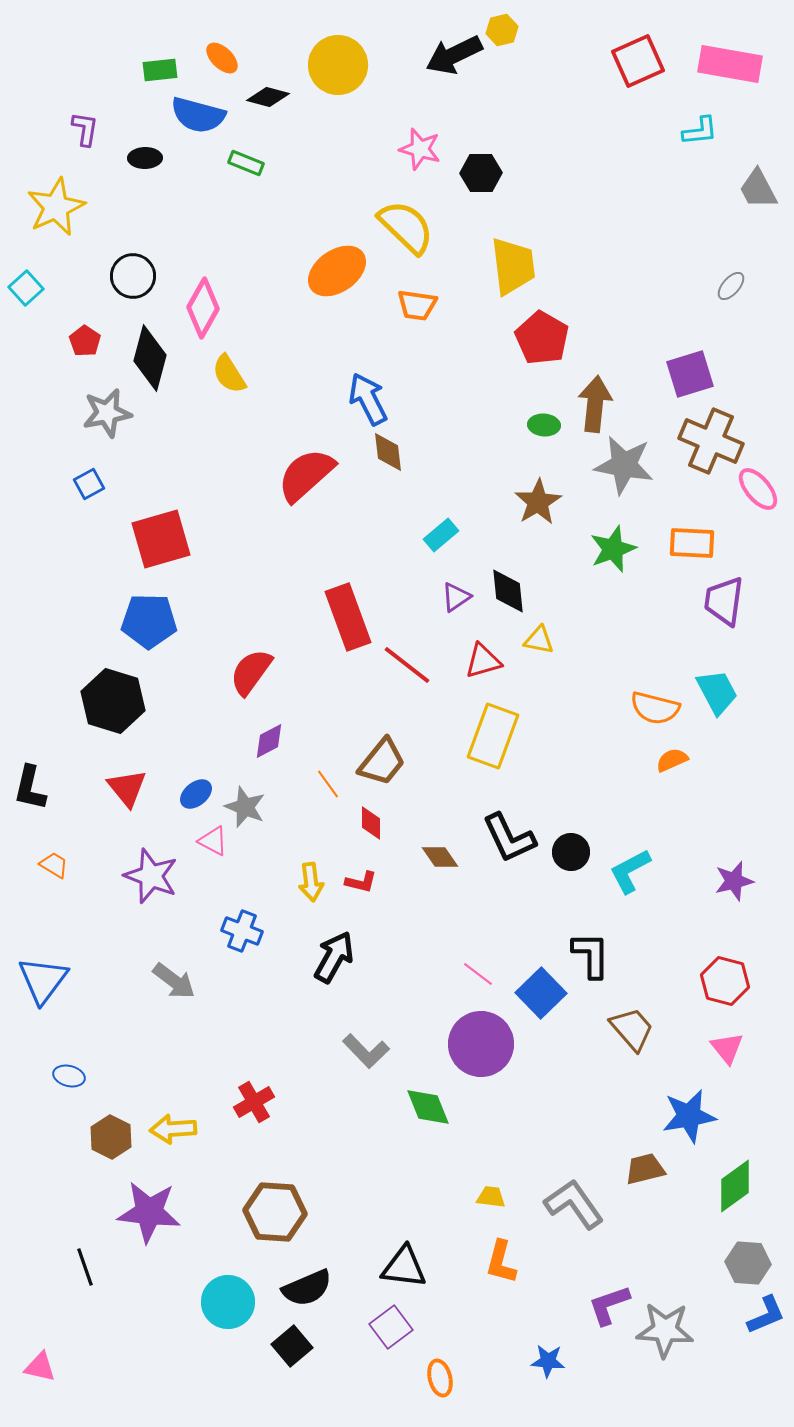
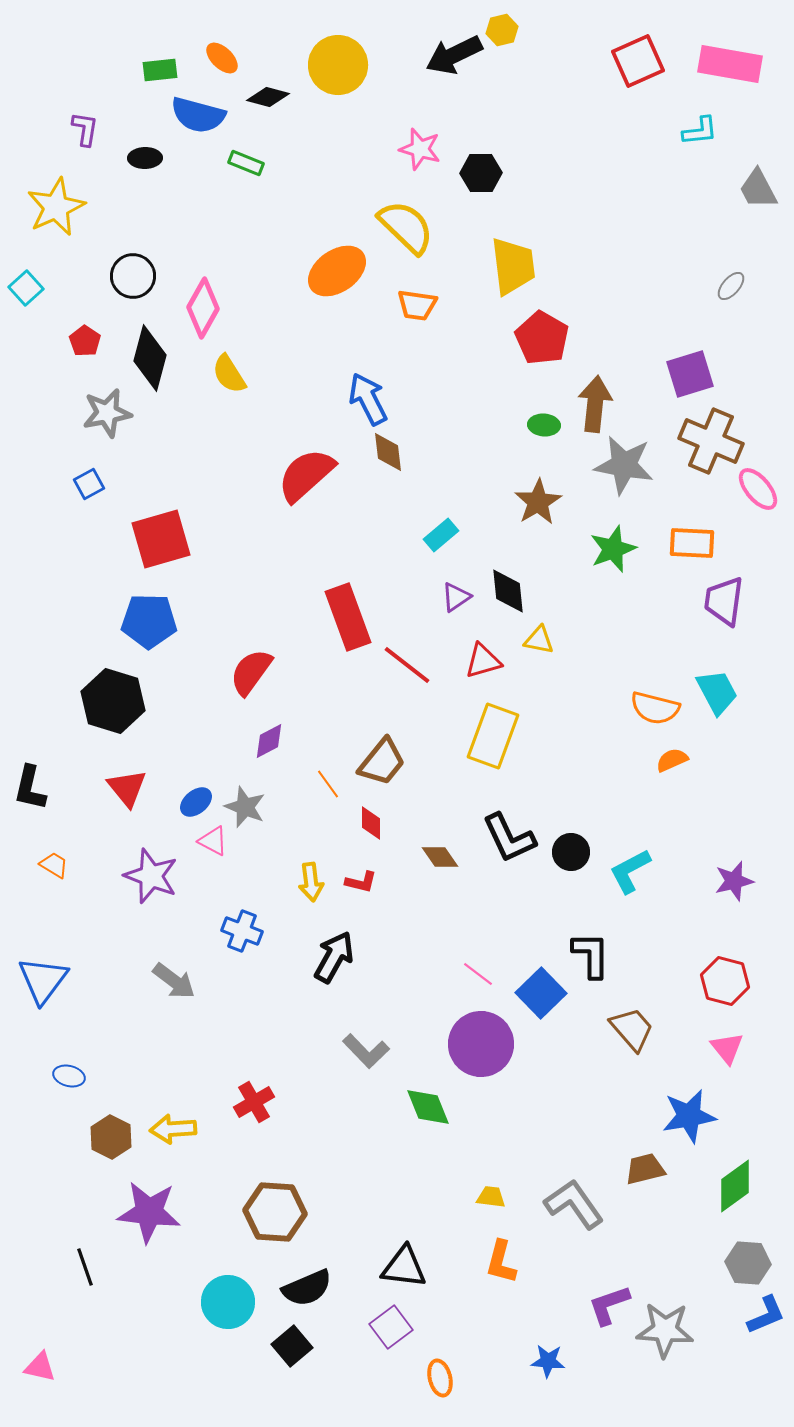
blue ellipse at (196, 794): moved 8 px down
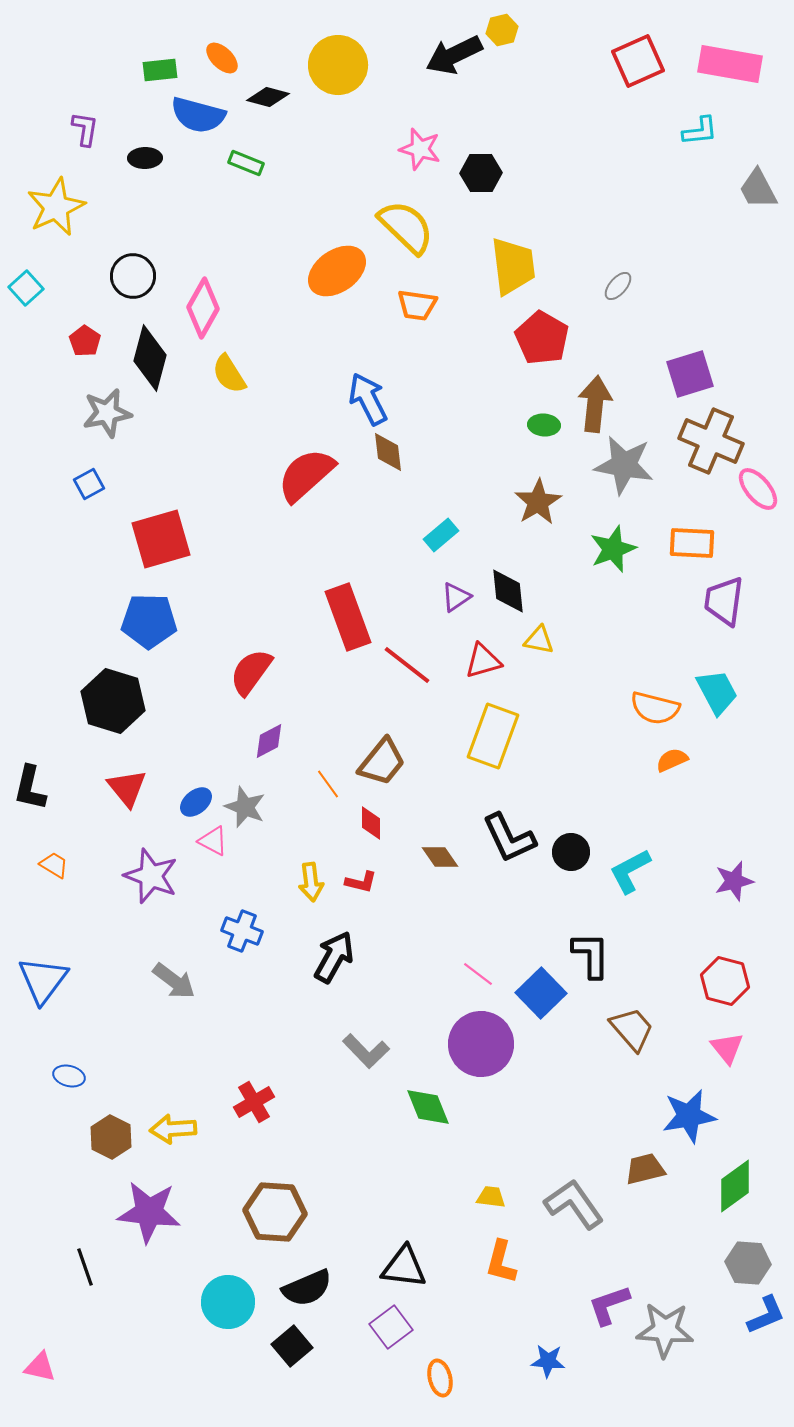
gray ellipse at (731, 286): moved 113 px left
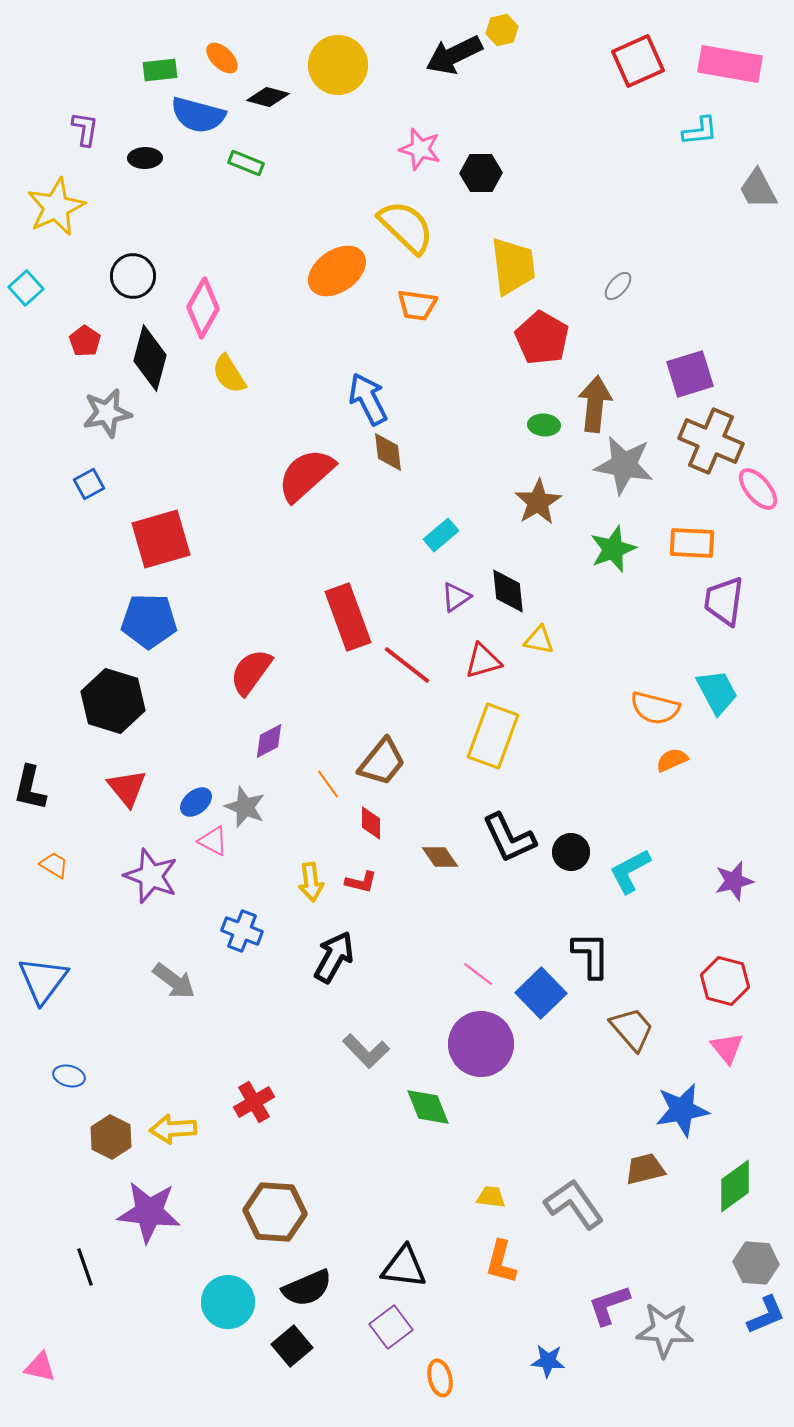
blue star at (689, 1116): moved 7 px left, 6 px up
gray hexagon at (748, 1263): moved 8 px right
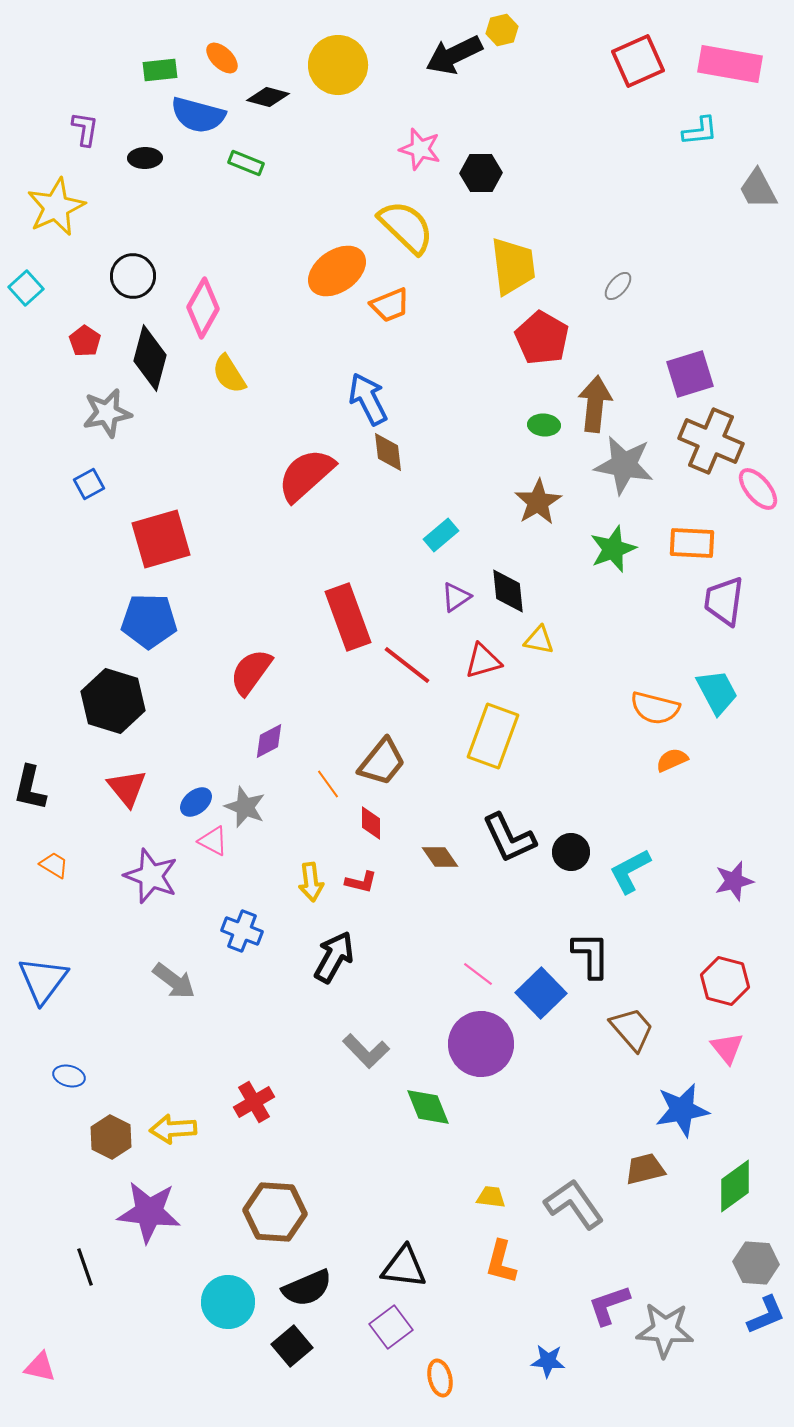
orange trapezoid at (417, 305): moved 27 px left; rotated 30 degrees counterclockwise
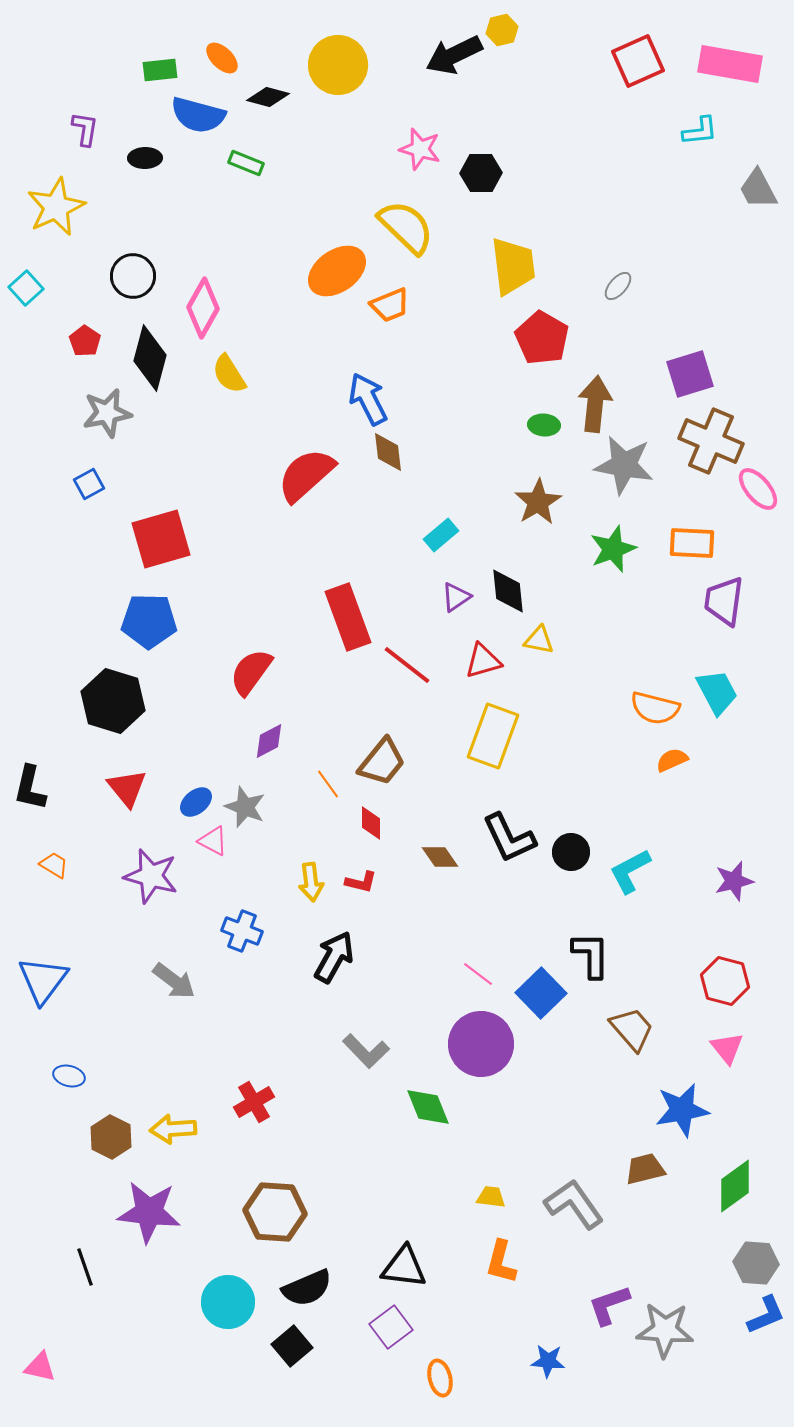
purple star at (151, 876): rotated 6 degrees counterclockwise
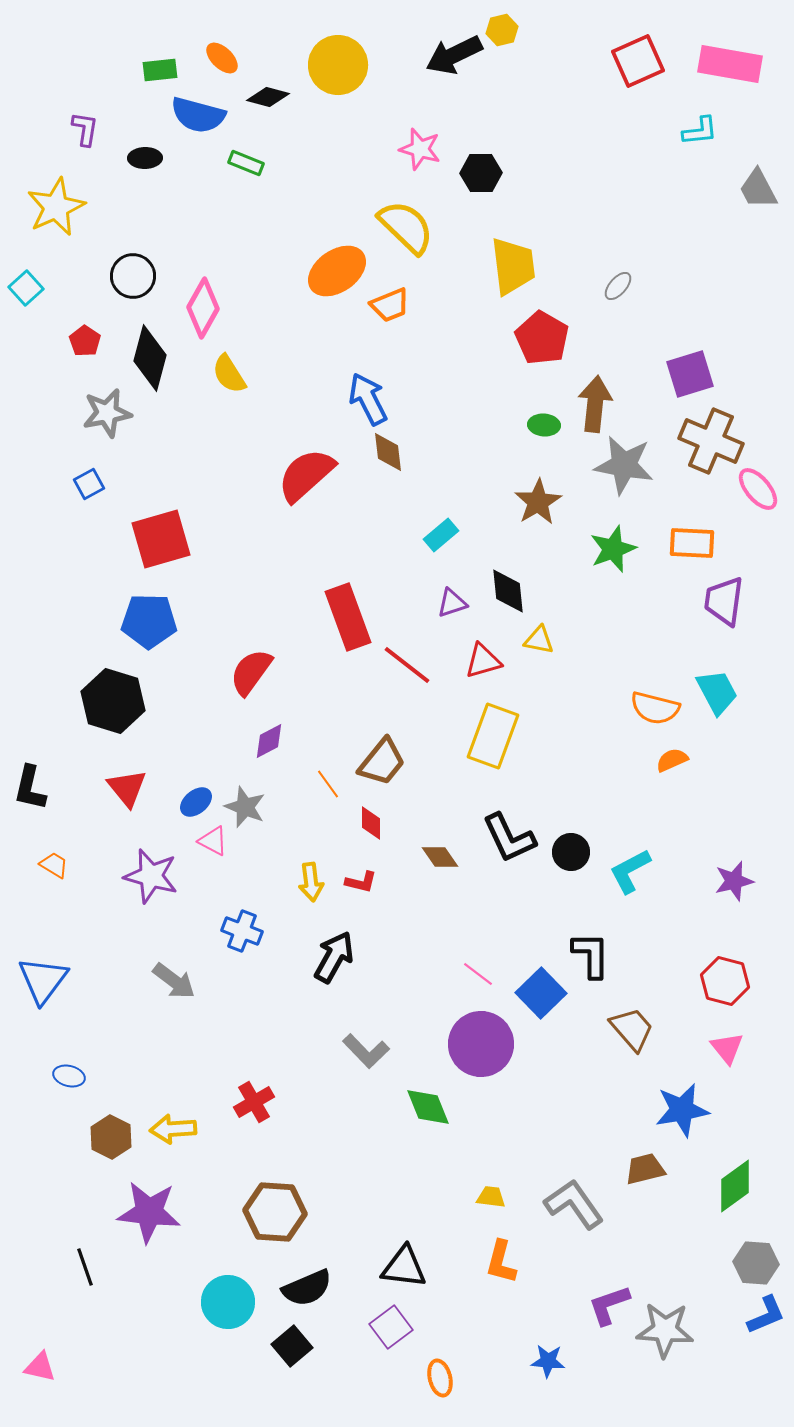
purple triangle at (456, 597): moved 4 px left, 6 px down; rotated 16 degrees clockwise
